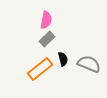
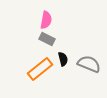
gray rectangle: rotated 70 degrees clockwise
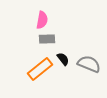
pink semicircle: moved 4 px left
gray rectangle: rotated 28 degrees counterclockwise
black semicircle: rotated 24 degrees counterclockwise
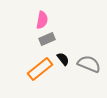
gray rectangle: rotated 21 degrees counterclockwise
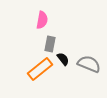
gray rectangle: moved 3 px right, 5 px down; rotated 56 degrees counterclockwise
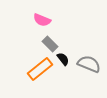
pink semicircle: rotated 102 degrees clockwise
gray rectangle: rotated 56 degrees counterclockwise
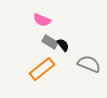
gray rectangle: moved 2 px up; rotated 14 degrees counterclockwise
black semicircle: moved 14 px up
orange rectangle: moved 2 px right
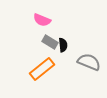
black semicircle: rotated 32 degrees clockwise
gray semicircle: moved 2 px up
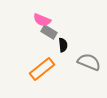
gray rectangle: moved 1 px left, 10 px up
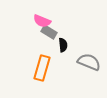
pink semicircle: moved 1 px down
orange rectangle: moved 1 px up; rotated 35 degrees counterclockwise
